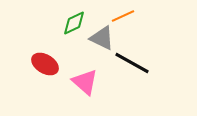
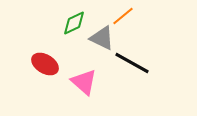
orange line: rotated 15 degrees counterclockwise
pink triangle: moved 1 px left
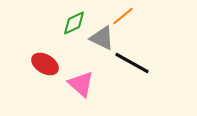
pink triangle: moved 3 px left, 2 px down
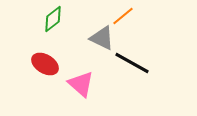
green diamond: moved 21 px left, 4 px up; rotated 12 degrees counterclockwise
